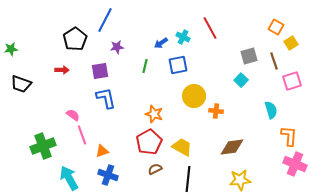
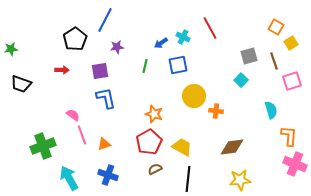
orange triangle: moved 2 px right, 7 px up
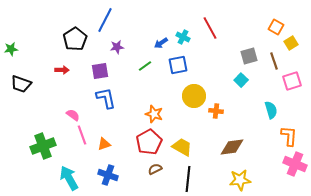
green line: rotated 40 degrees clockwise
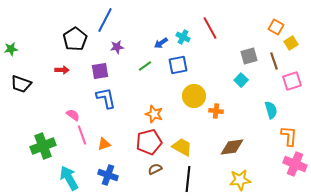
red pentagon: rotated 15 degrees clockwise
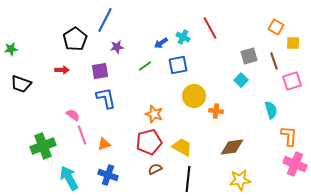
yellow square: moved 2 px right; rotated 32 degrees clockwise
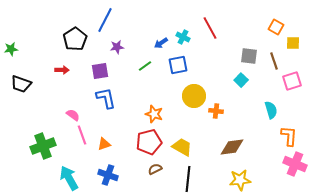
gray square: rotated 24 degrees clockwise
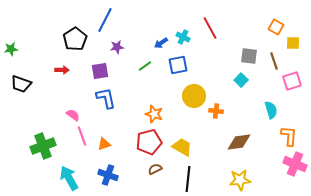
pink line: moved 1 px down
brown diamond: moved 7 px right, 5 px up
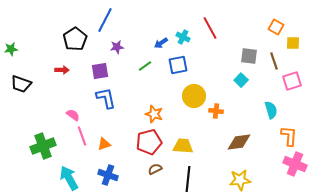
yellow trapezoid: moved 1 px right, 1 px up; rotated 25 degrees counterclockwise
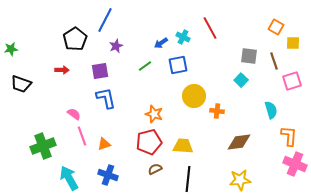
purple star: moved 1 px left, 1 px up; rotated 16 degrees counterclockwise
orange cross: moved 1 px right
pink semicircle: moved 1 px right, 1 px up
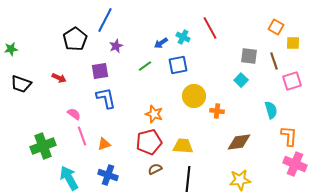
red arrow: moved 3 px left, 8 px down; rotated 24 degrees clockwise
